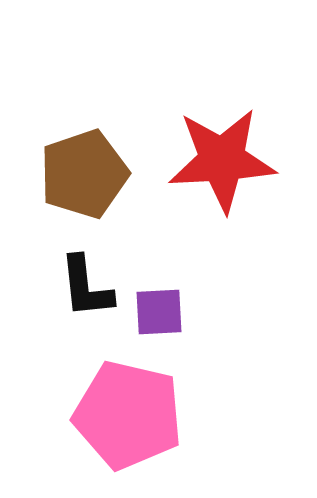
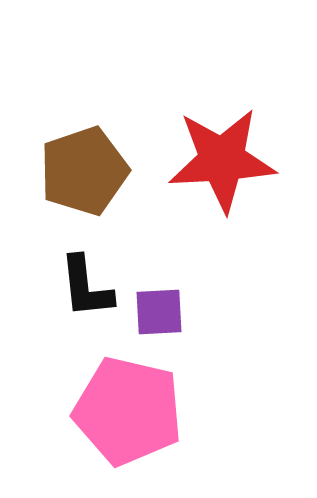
brown pentagon: moved 3 px up
pink pentagon: moved 4 px up
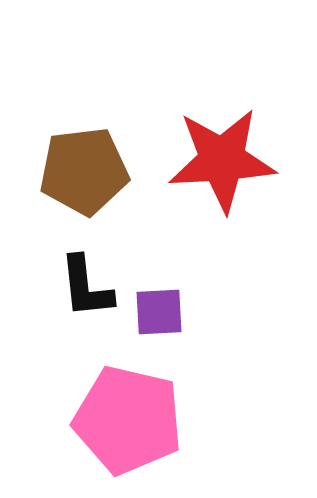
brown pentagon: rotated 12 degrees clockwise
pink pentagon: moved 9 px down
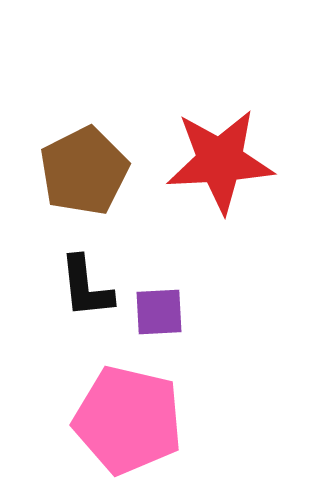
red star: moved 2 px left, 1 px down
brown pentagon: rotated 20 degrees counterclockwise
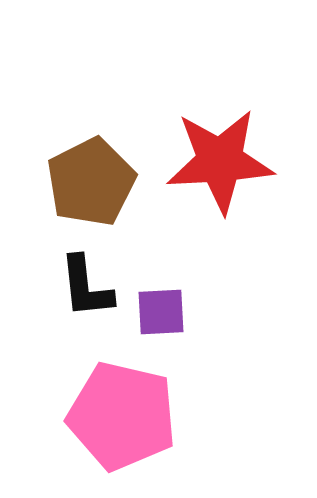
brown pentagon: moved 7 px right, 11 px down
purple square: moved 2 px right
pink pentagon: moved 6 px left, 4 px up
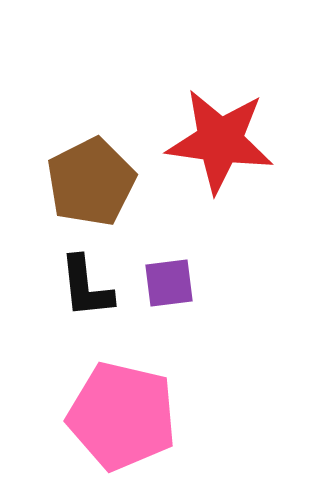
red star: moved 20 px up; rotated 11 degrees clockwise
purple square: moved 8 px right, 29 px up; rotated 4 degrees counterclockwise
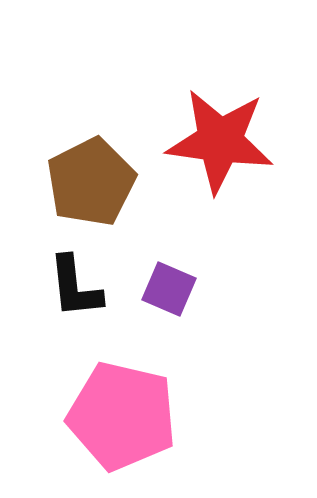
purple square: moved 6 px down; rotated 30 degrees clockwise
black L-shape: moved 11 px left
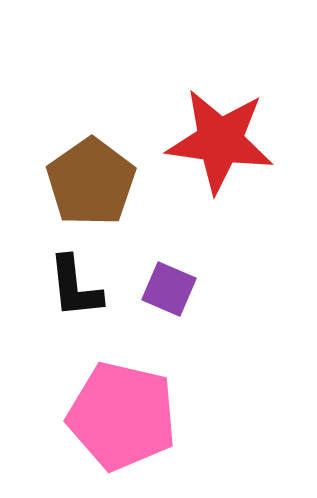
brown pentagon: rotated 8 degrees counterclockwise
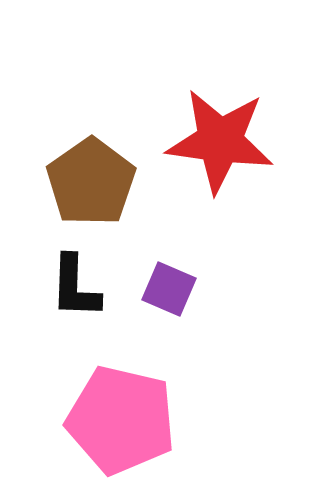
black L-shape: rotated 8 degrees clockwise
pink pentagon: moved 1 px left, 4 px down
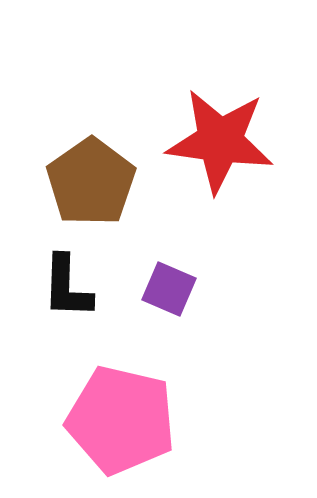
black L-shape: moved 8 px left
